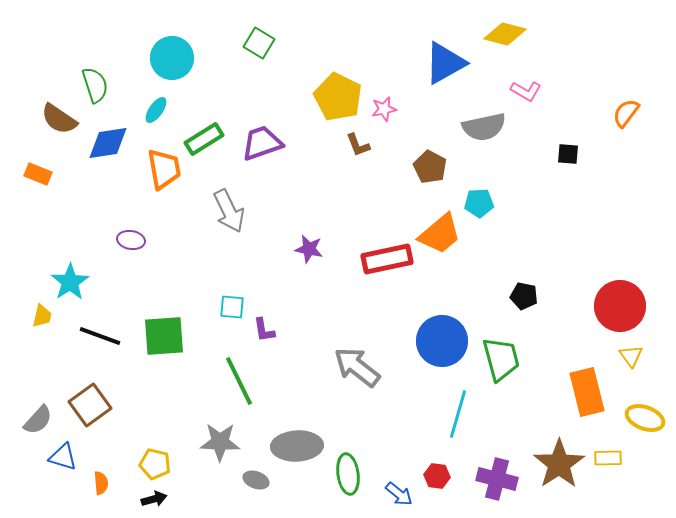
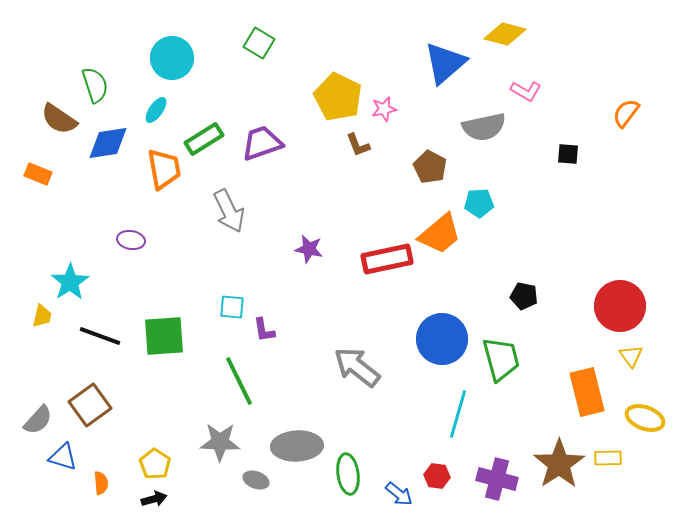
blue triangle at (445, 63): rotated 12 degrees counterclockwise
blue circle at (442, 341): moved 2 px up
yellow pentagon at (155, 464): rotated 20 degrees clockwise
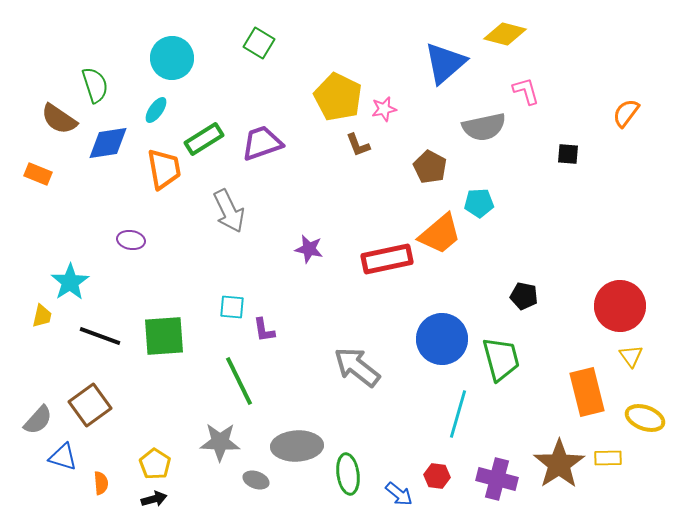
pink L-shape at (526, 91): rotated 136 degrees counterclockwise
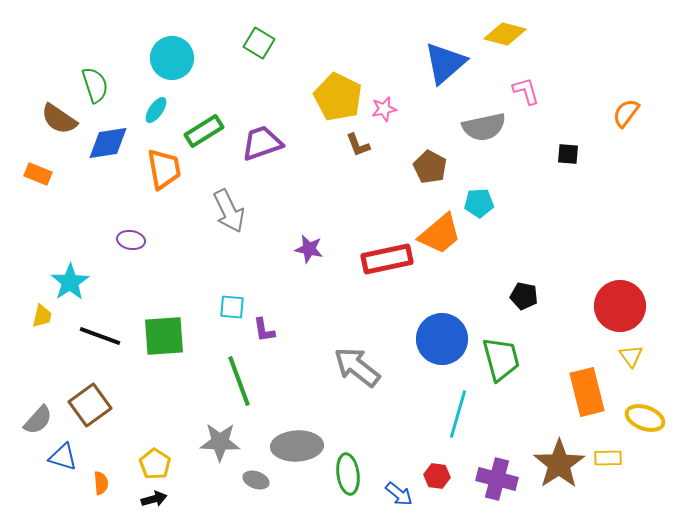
green rectangle at (204, 139): moved 8 px up
green line at (239, 381): rotated 6 degrees clockwise
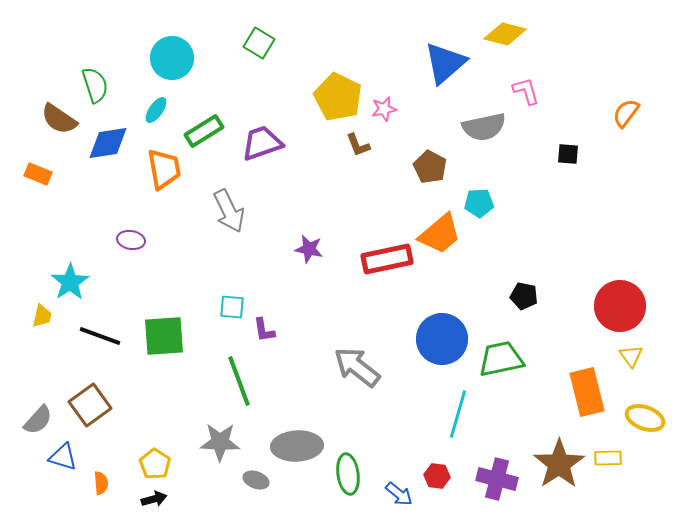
green trapezoid at (501, 359): rotated 87 degrees counterclockwise
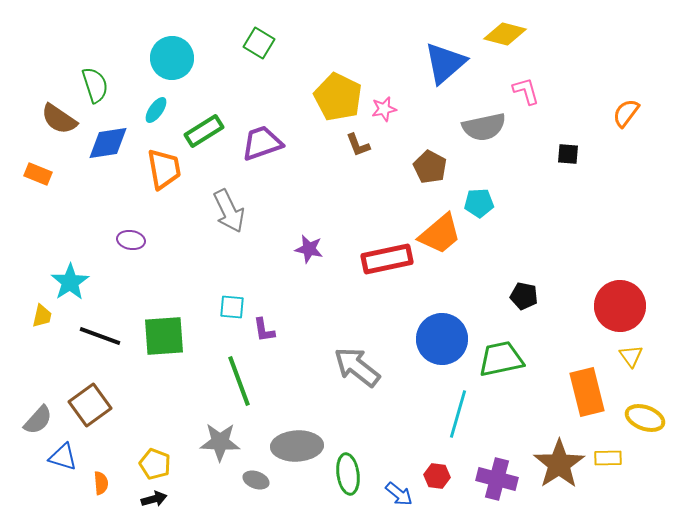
yellow pentagon at (155, 464): rotated 12 degrees counterclockwise
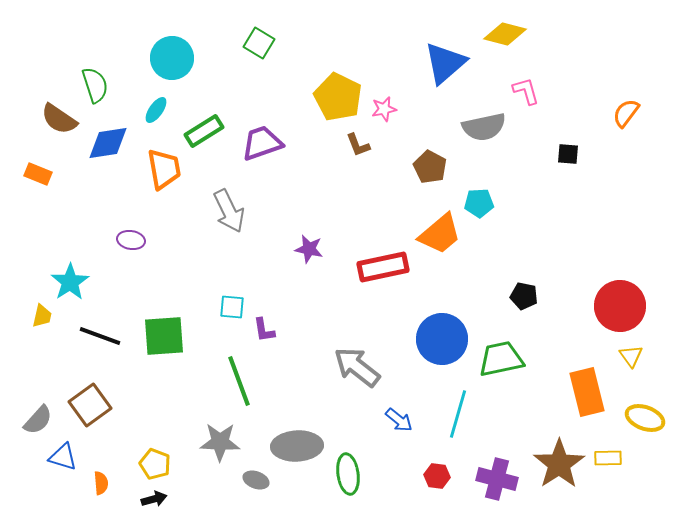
red rectangle at (387, 259): moved 4 px left, 8 px down
blue arrow at (399, 494): moved 74 px up
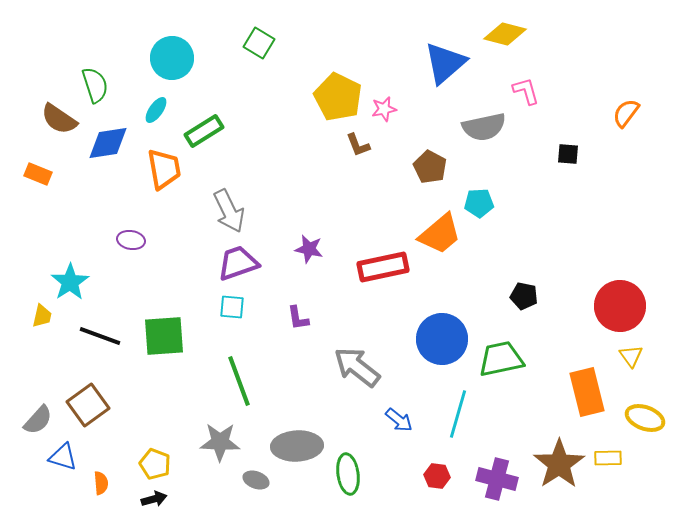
purple trapezoid at (262, 143): moved 24 px left, 120 px down
purple L-shape at (264, 330): moved 34 px right, 12 px up
brown square at (90, 405): moved 2 px left
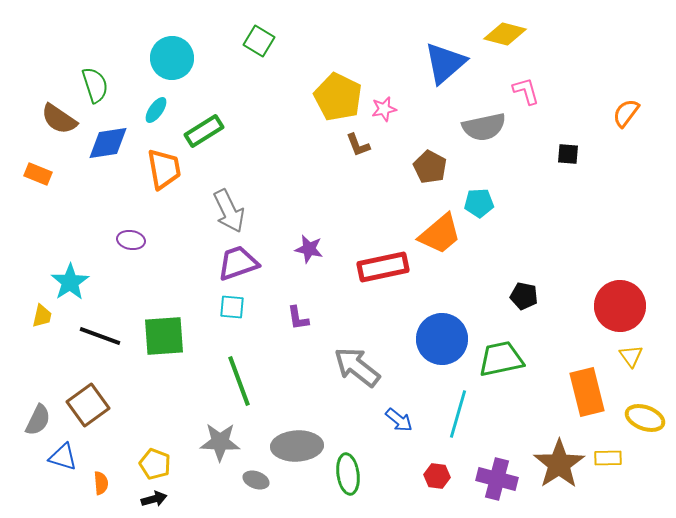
green square at (259, 43): moved 2 px up
gray semicircle at (38, 420): rotated 16 degrees counterclockwise
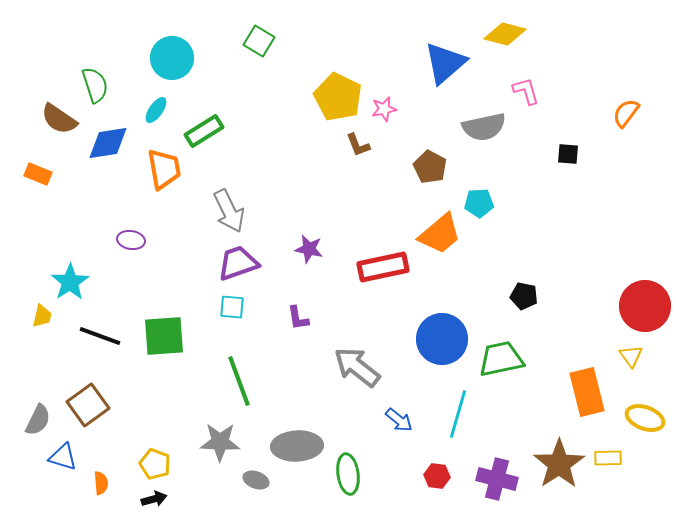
red circle at (620, 306): moved 25 px right
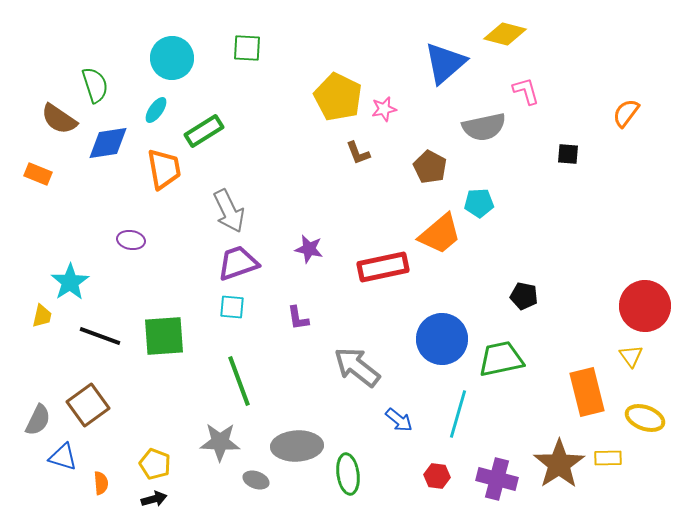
green square at (259, 41): moved 12 px left, 7 px down; rotated 28 degrees counterclockwise
brown L-shape at (358, 145): moved 8 px down
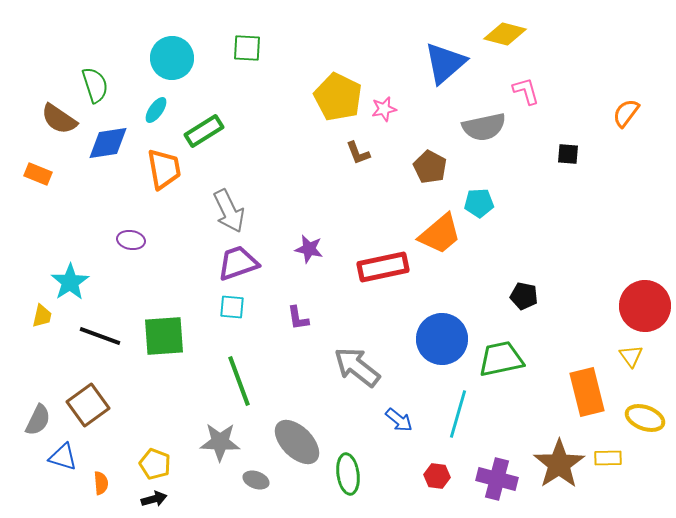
gray ellipse at (297, 446): moved 4 px up; rotated 48 degrees clockwise
